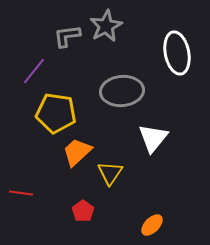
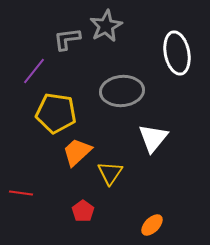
gray L-shape: moved 3 px down
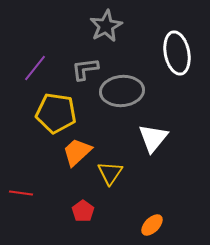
gray L-shape: moved 18 px right, 30 px down
purple line: moved 1 px right, 3 px up
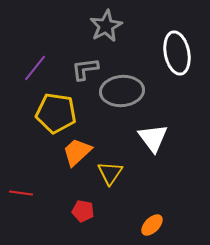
white triangle: rotated 16 degrees counterclockwise
red pentagon: rotated 25 degrees counterclockwise
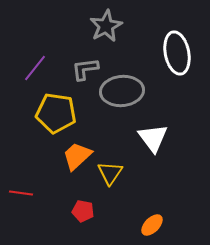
orange trapezoid: moved 4 px down
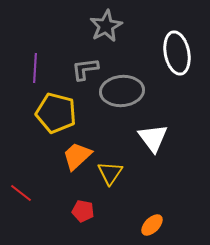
purple line: rotated 36 degrees counterclockwise
yellow pentagon: rotated 6 degrees clockwise
red line: rotated 30 degrees clockwise
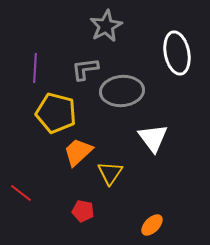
orange trapezoid: moved 1 px right, 4 px up
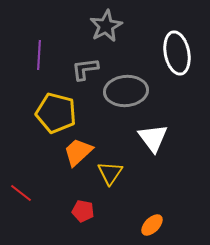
purple line: moved 4 px right, 13 px up
gray ellipse: moved 4 px right
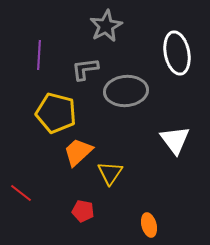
white triangle: moved 22 px right, 2 px down
orange ellipse: moved 3 px left; rotated 60 degrees counterclockwise
